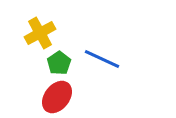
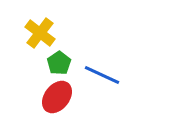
yellow cross: rotated 24 degrees counterclockwise
blue line: moved 16 px down
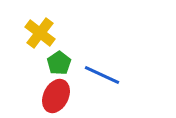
red ellipse: moved 1 px left, 1 px up; rotated 12 degrees counterclockwise
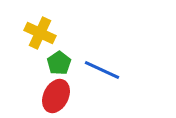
yellow cross: rotated 12 degrees counterclockwise
blue line: moved 5 px up
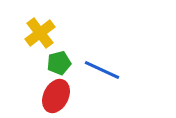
yellow cross: rotated 28 degrees clockwise
green pentagon: rotated 20 degrees clockwise
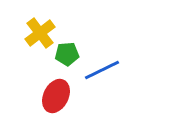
green pentagon: moved 8 px right, 9 px up; rotated 10 degrees clockwise
blue line: rotated 51 degrees counterclockwise
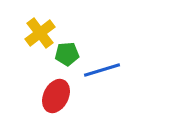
blue line: rotated 9 degrees clockwise
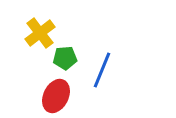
green pentagon: moved 2 px left, 4 px down
blue line: rotated 51 degrees counterclockwise
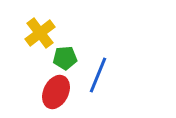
blue line: moved 4 px left, 5 px down
red ellipse: moved 4 px up
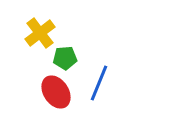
blue line: moved 1 px right, 8 px down
red ellipse: rotated 60 degrees counterclockwise
